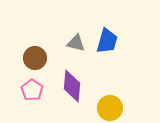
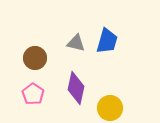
purple diamond: moved 4 px right, 2 px down; rotated 8 degrees clockwise
pink pentagon: moved 1 px right, 4 px down
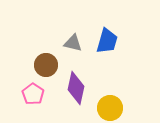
gray triangle: moved 3 px left
brown circle: moved 11 px right, 7 px down
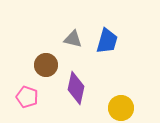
gray triangle: moved 4 px up
pink pentagon: moved 6 px left, 3 px down; rotated 15 degrees counterclockwise
yellow circle: moved 11 px right
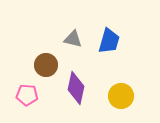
blue trapezoid: moved 2 px right
pink pentagon: moved 2 px up; rotated 15 degrees counterclockwise
yellow circle: moved 12 px up
